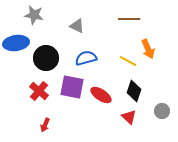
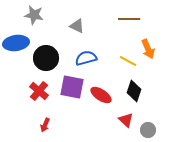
gray circle: moved 14 px left, 19 px down
red triangle: moved 3 px left, 3 px down
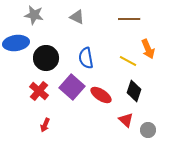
gray triangle: moved 9 px up
blue semicircle: rotated 85 degrees counterclockwise
purple square: rotated 30 degrees clockwise
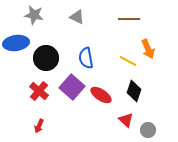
red arrow: moved 6 px left, 1 px down
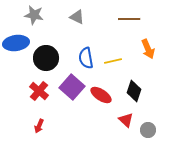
yellow line: moved 15 px left; rotated 42 degrees counterclockwise
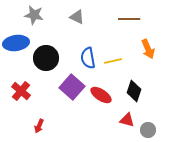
blue semicircle: moved 2 px right
red cross: moved 18 px left
red triangle: moved 1 px right; rotated 28 degrees counterclockwise
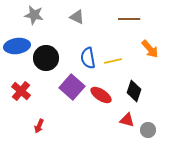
blue ellipse: moved 1 px right, 3 px down
orange arrow: moved 2 px right; rotated 18 degrees counterclockwise
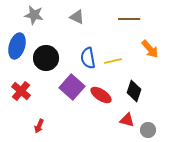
blue ellipse: rotated 65 degrees counterclockwise
